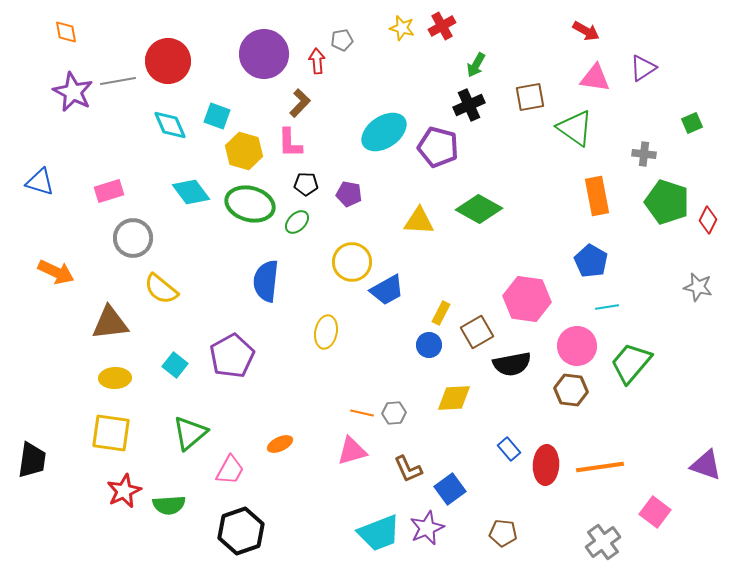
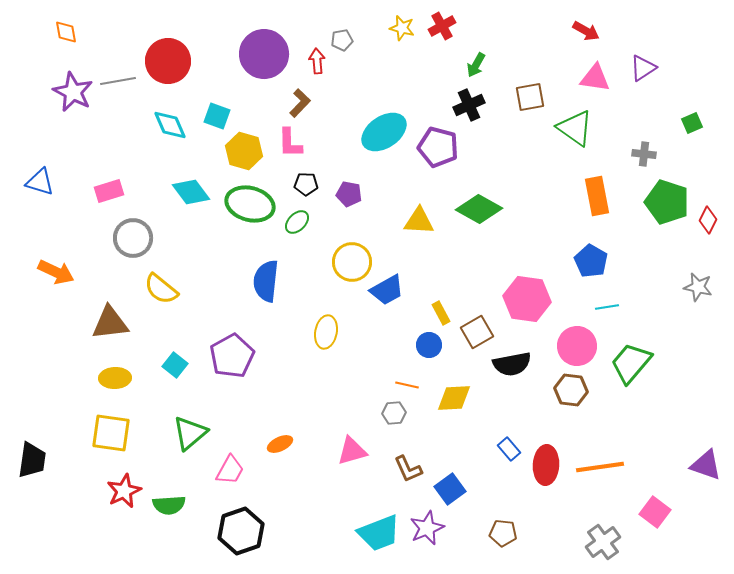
yellow rectangle at (441, 313): rotated 55 degrees counterclockwise
orange line at (362, 413): moved 45 px right, 28 px up
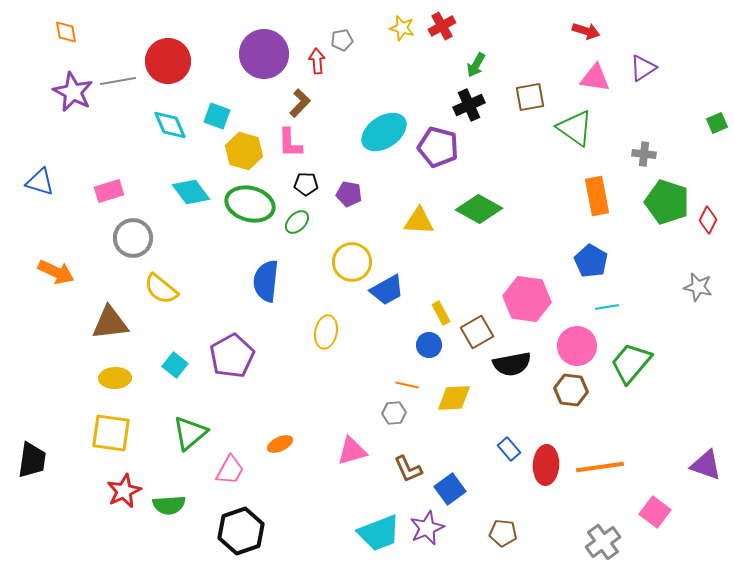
red arrow at (586, 31): rotated 12 degrees counterclockwise
green square at (692, 123): moved 25 px right
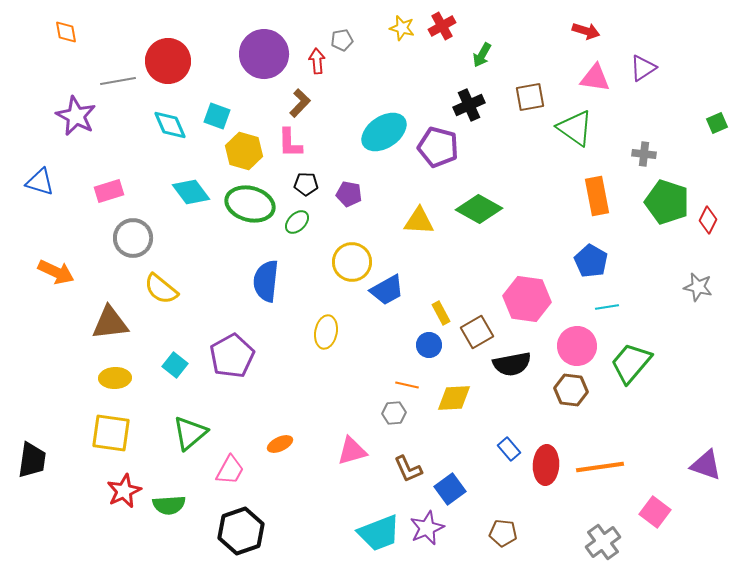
green arrow at (476, 65): moved 6 px right, 10 px up
purple star at (73, 92): moved 3 px right, 24 px down
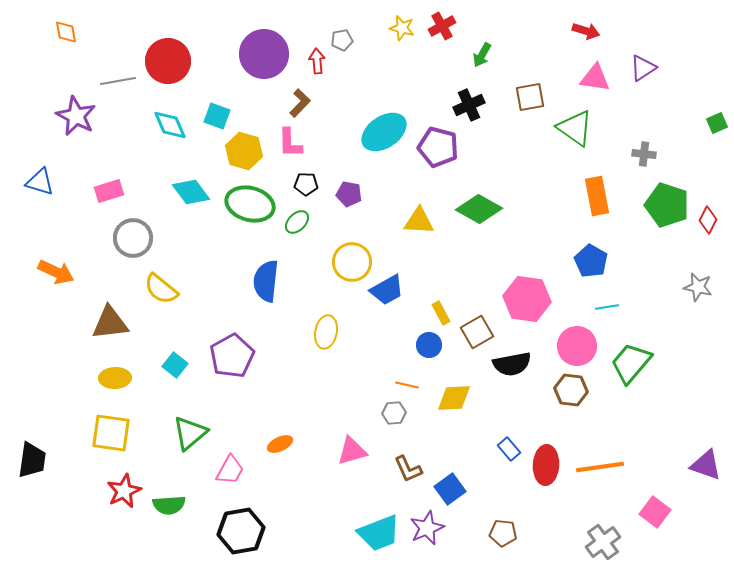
green pentagon at (667, 202): moved 3 px down
black hexagon at (241, 531): rotated 9 degrees clockwise
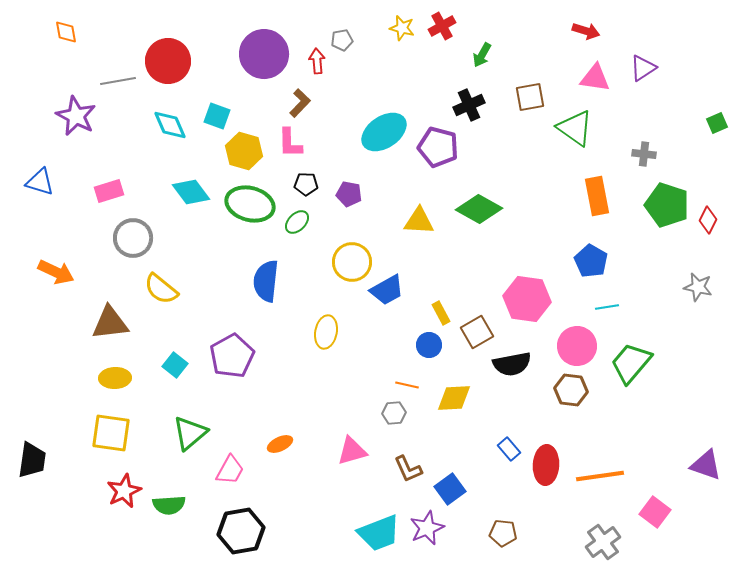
orange line at (600, 467): moved 9 px down
